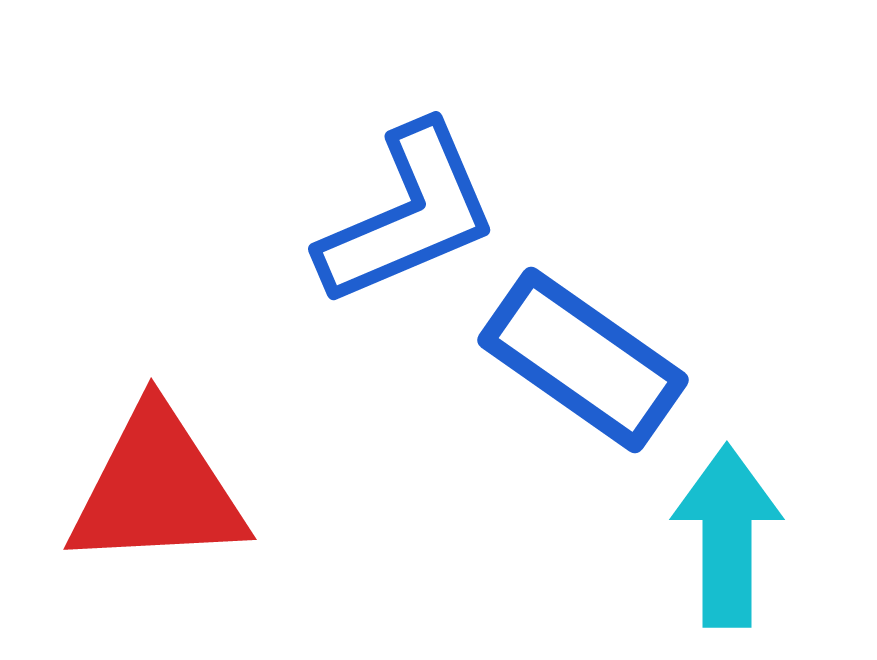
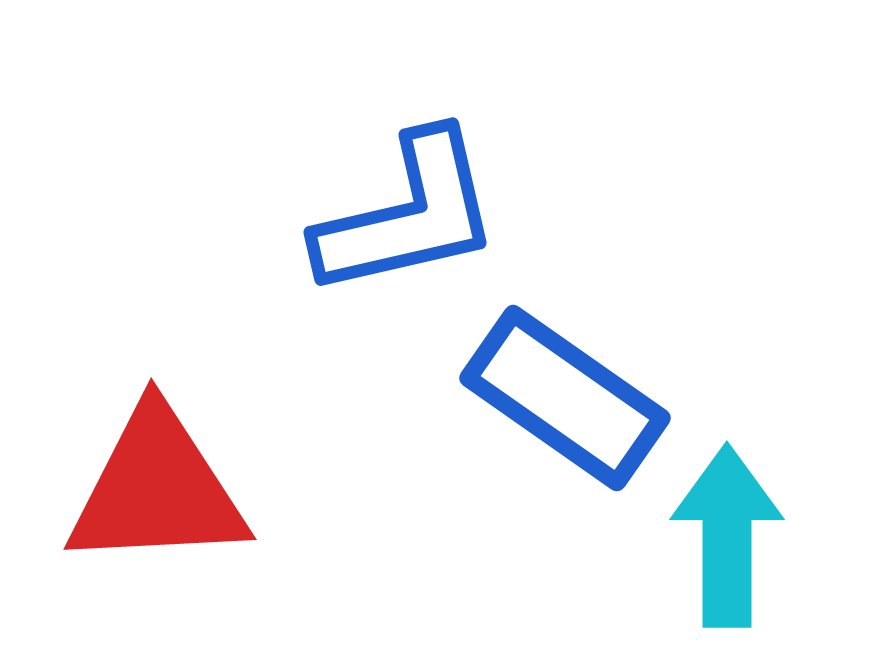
blue L-shape: rotated 10 degrees clockwise
blue rectangle: moved 18 px left, 38 px down
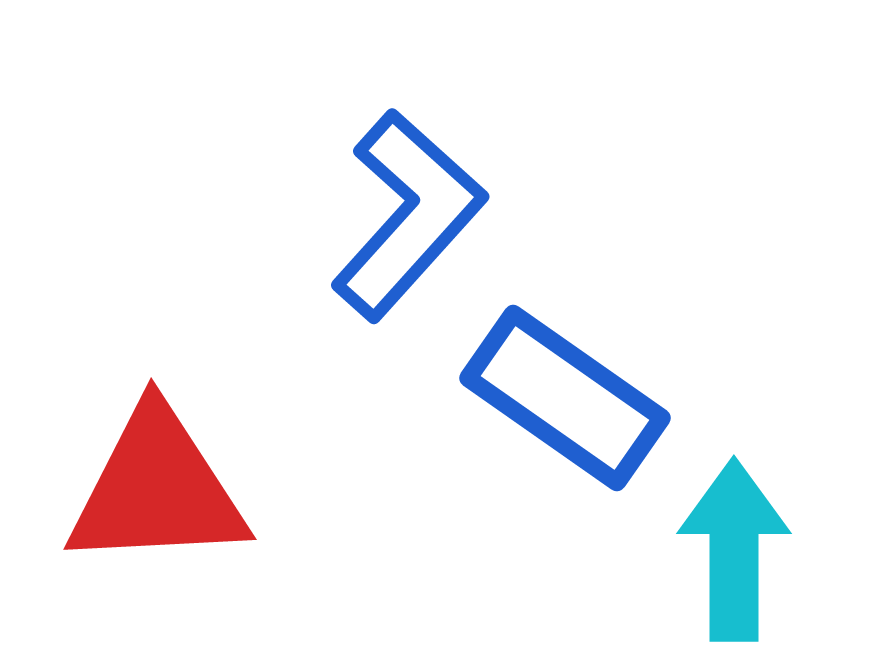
blue L-shape: rotated 35 degrees counterclockwise
cyan arrow: moved 7 px right, 14 px down
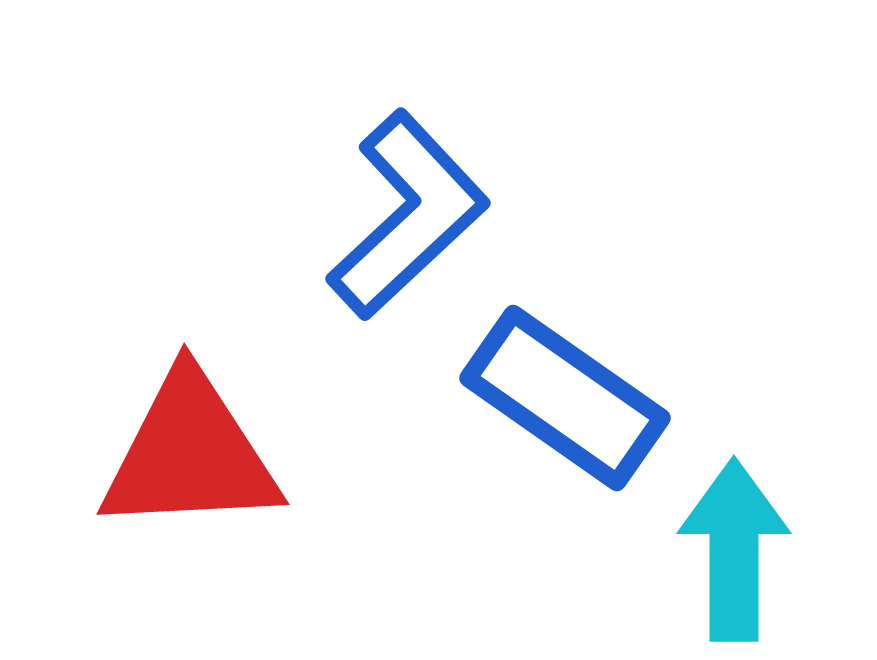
blue L-shape: rotated 5 degrees clockwise
red triangle: moved 33 px right, 35 px up
